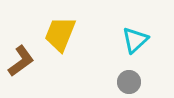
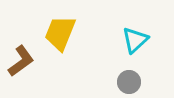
yellow trapezoid: moved 1 px up
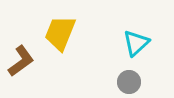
cyan triangle: moved 1 px right, 3 px down
